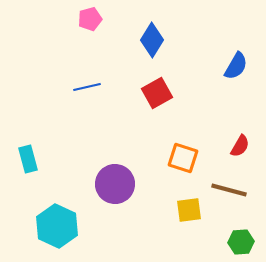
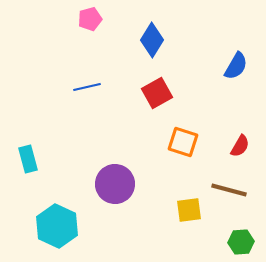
orange square: moved 16 px up
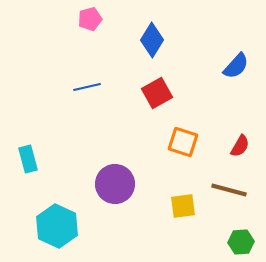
blue semicircle: rotated 12 degrees clockwise
yellow square: moved 6 px left, 4 px up
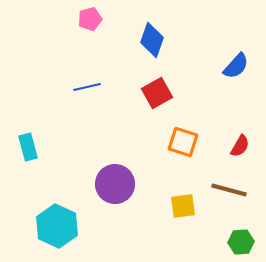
blue diamond: rotated 12 degrees counterclockwise
cyan rectangle: moved 12 px up
